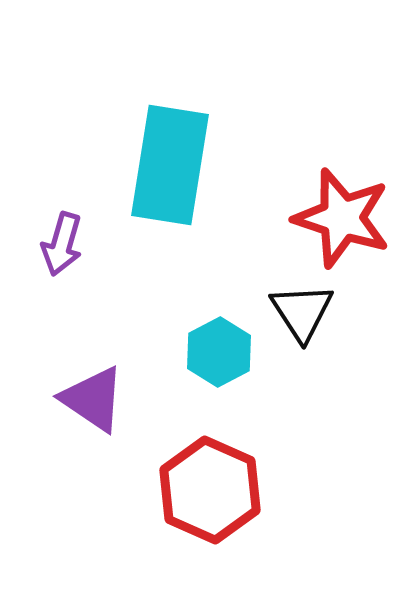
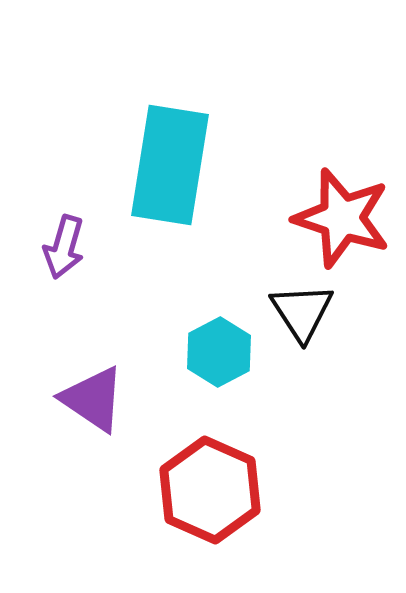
purple arrow: moved 2 px right, 3 px down
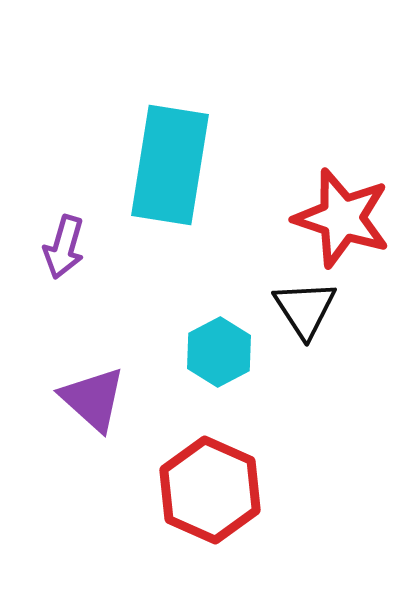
black triangle: moved 3 px right, 3 px up
purple triangle: rotated 8 degrees clockwise
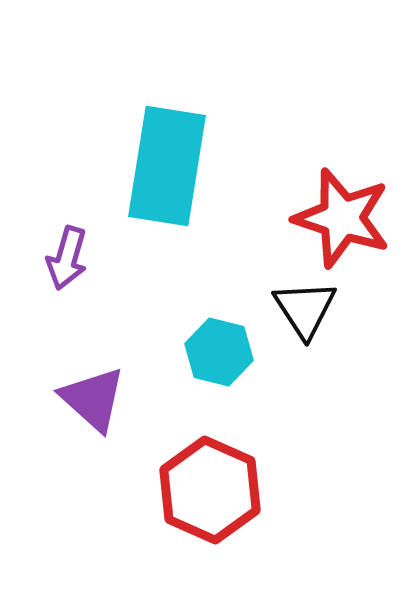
cyan rectangle: moved 3 px left, 1 px down
purple arrow: moved 3 px right, 11 px down
cyan hexagon: rotated 18 degrees counterclockwise
